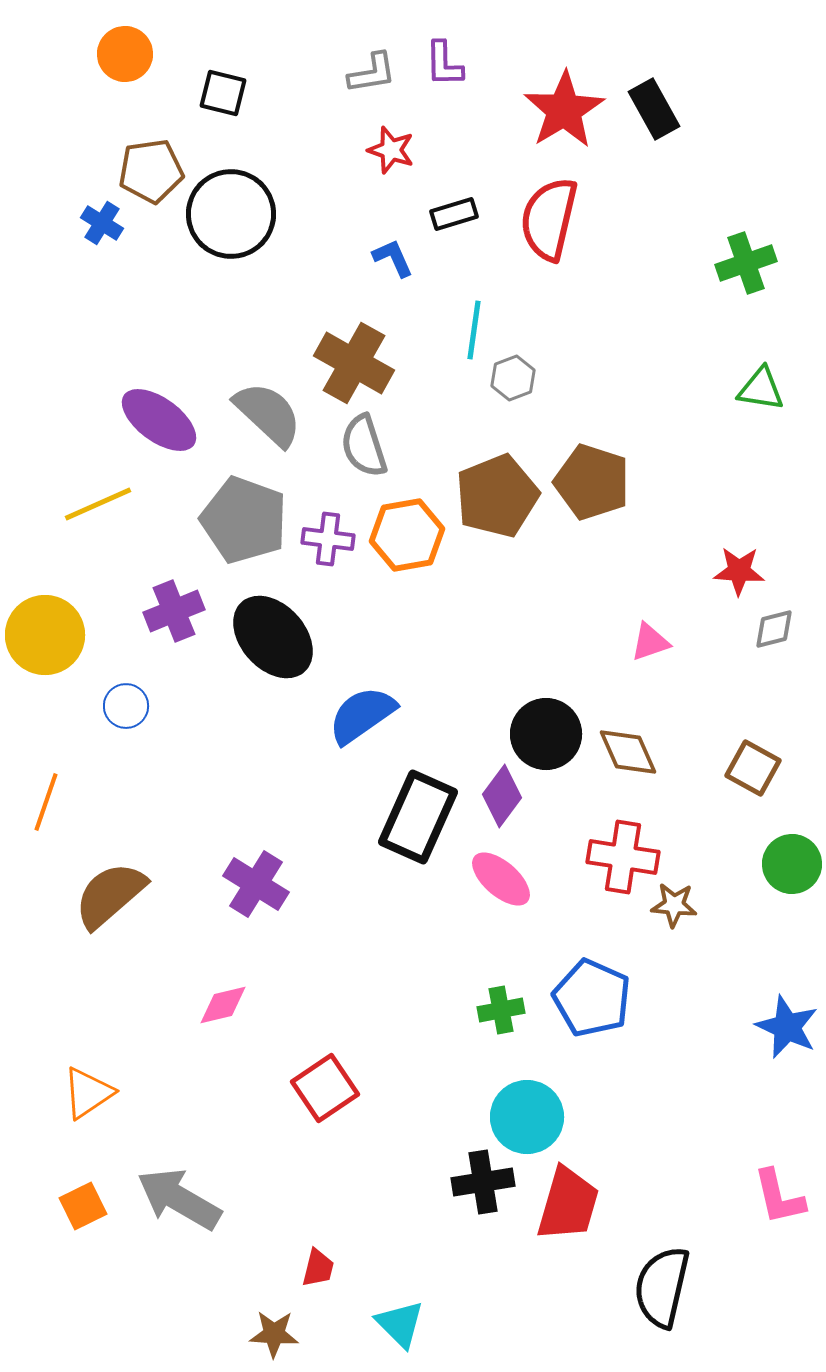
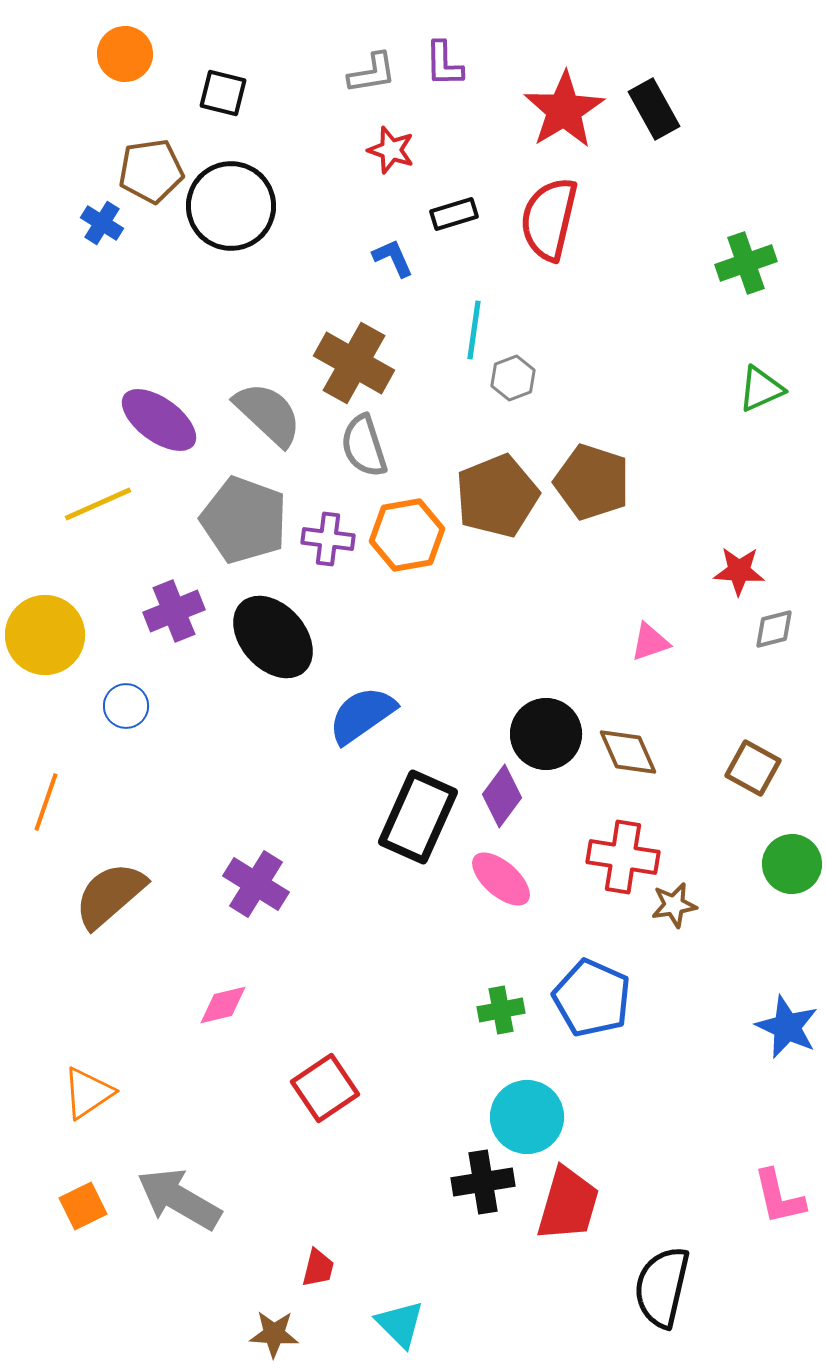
black circle at (231, 214): moved 8 px up
green triangle at (761, 389): rotated 33 degrees counterclockwise
brown star at (674, 905): rotated 15 degrees counterclockwise
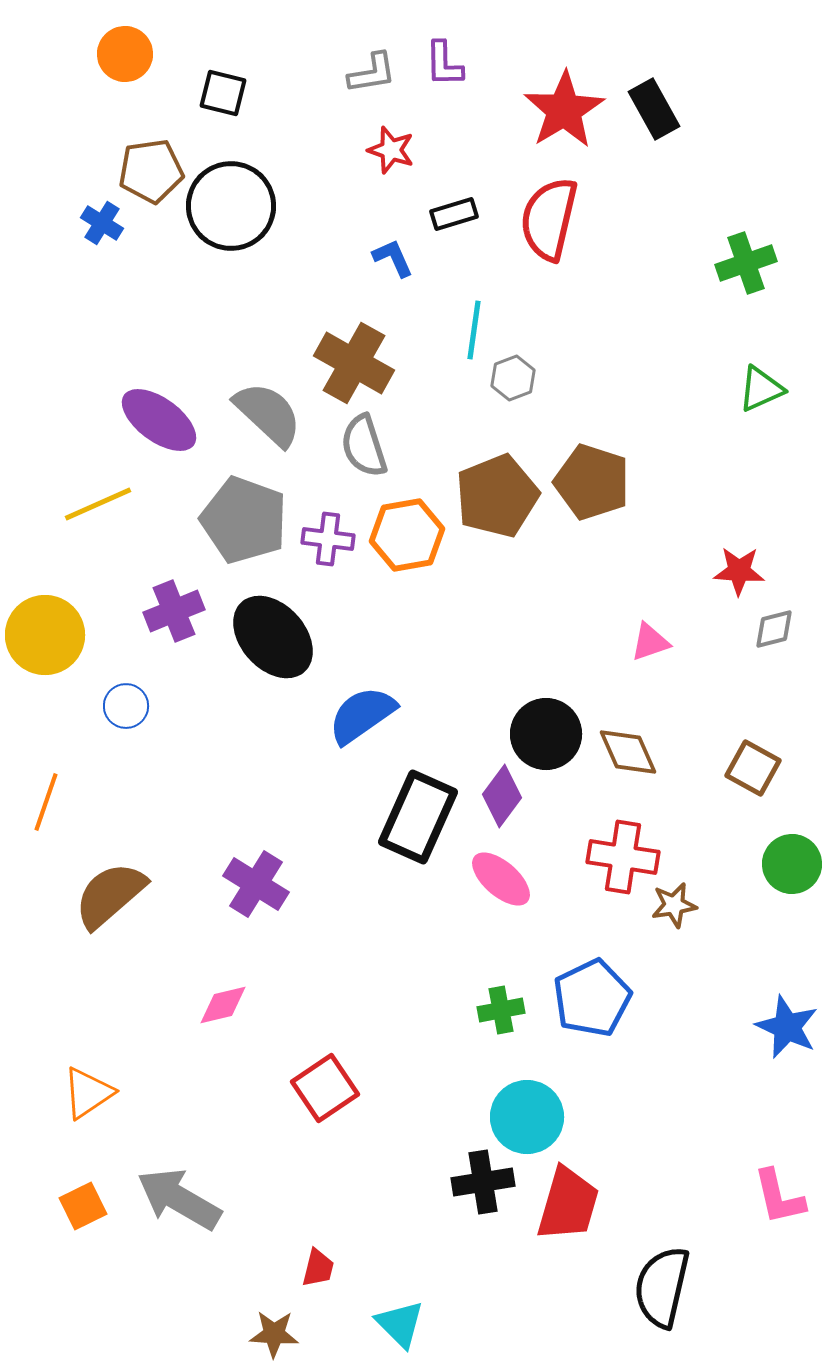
blue pentagon at (592, 998): rotated 22 degrees clockwise
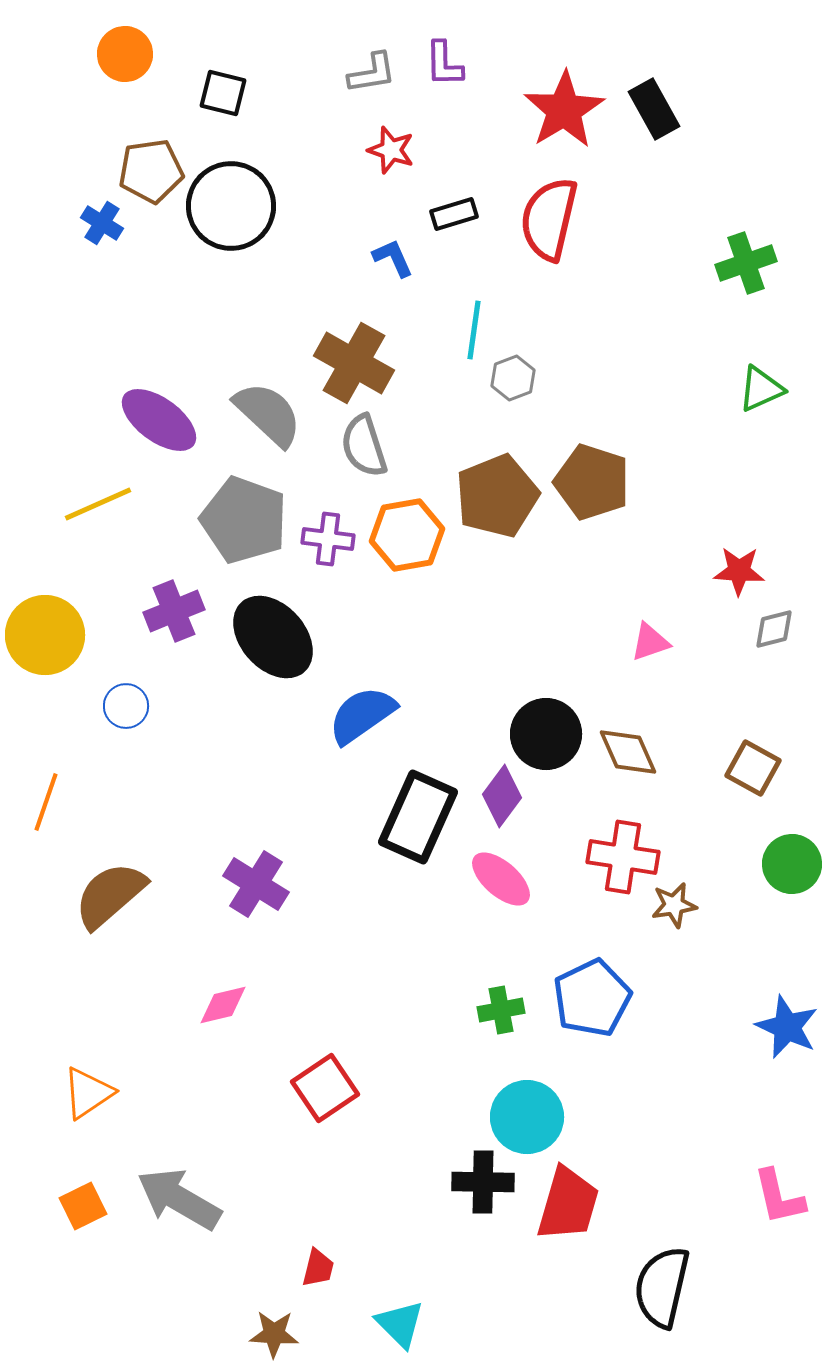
black cross at (483, 1182): rotated 10 degrees clockwise
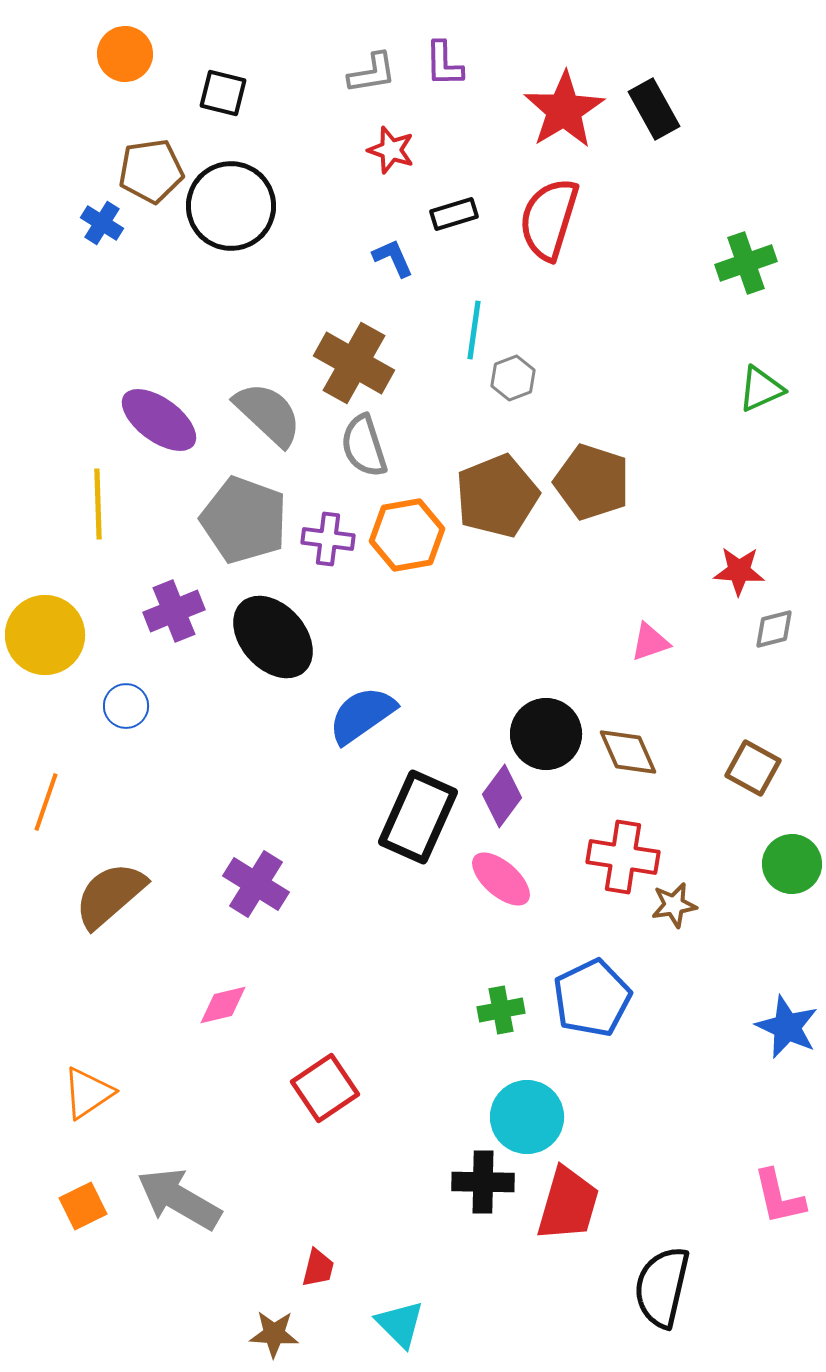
red semicircle at (549, 219): rotated 4 degrees clockwise
yellow line at (98, 504): rotated 68 degrees counterclockwise
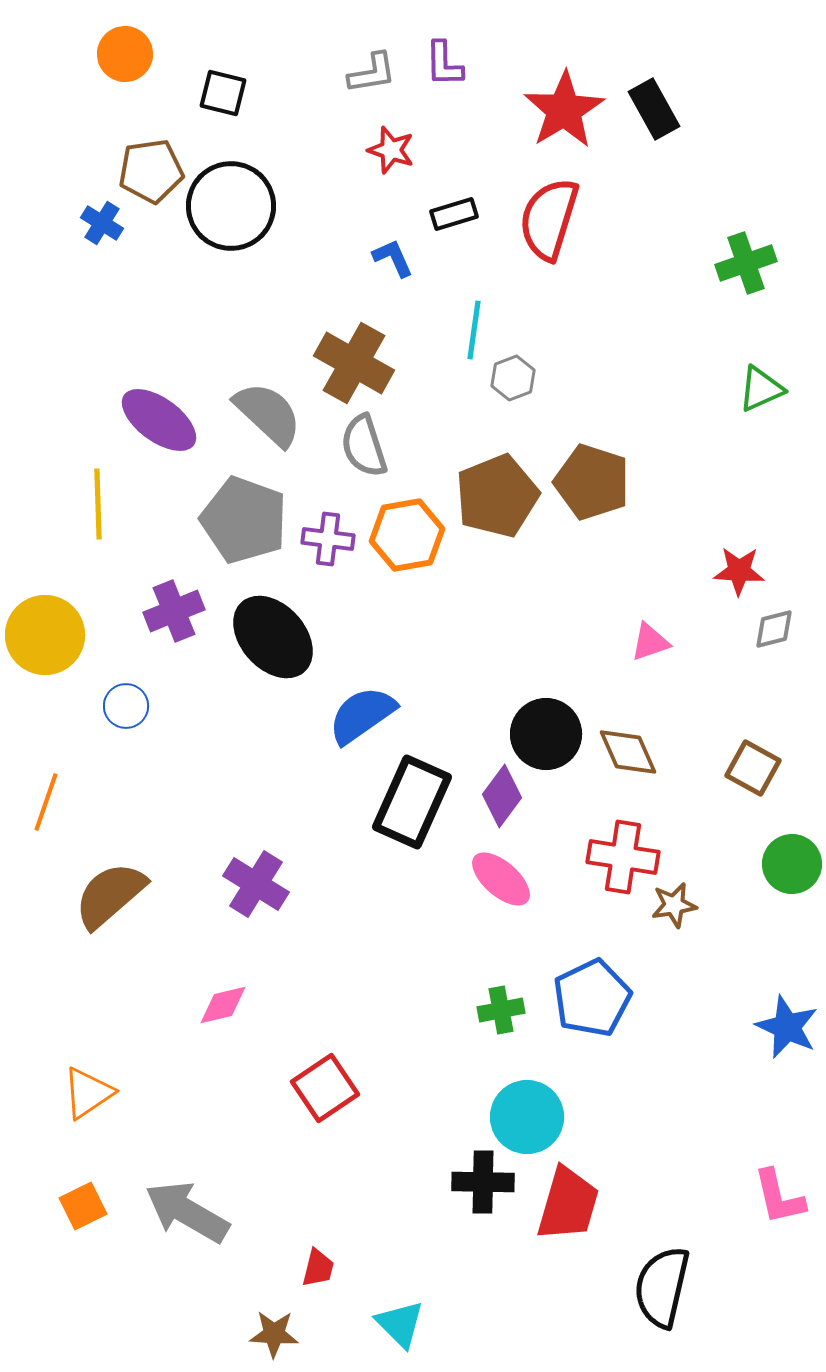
black rectangle at (418, 817): moved 6 px left, 15 px up
gray arrow at (179, 1199): moved 8 px right, 13 px down
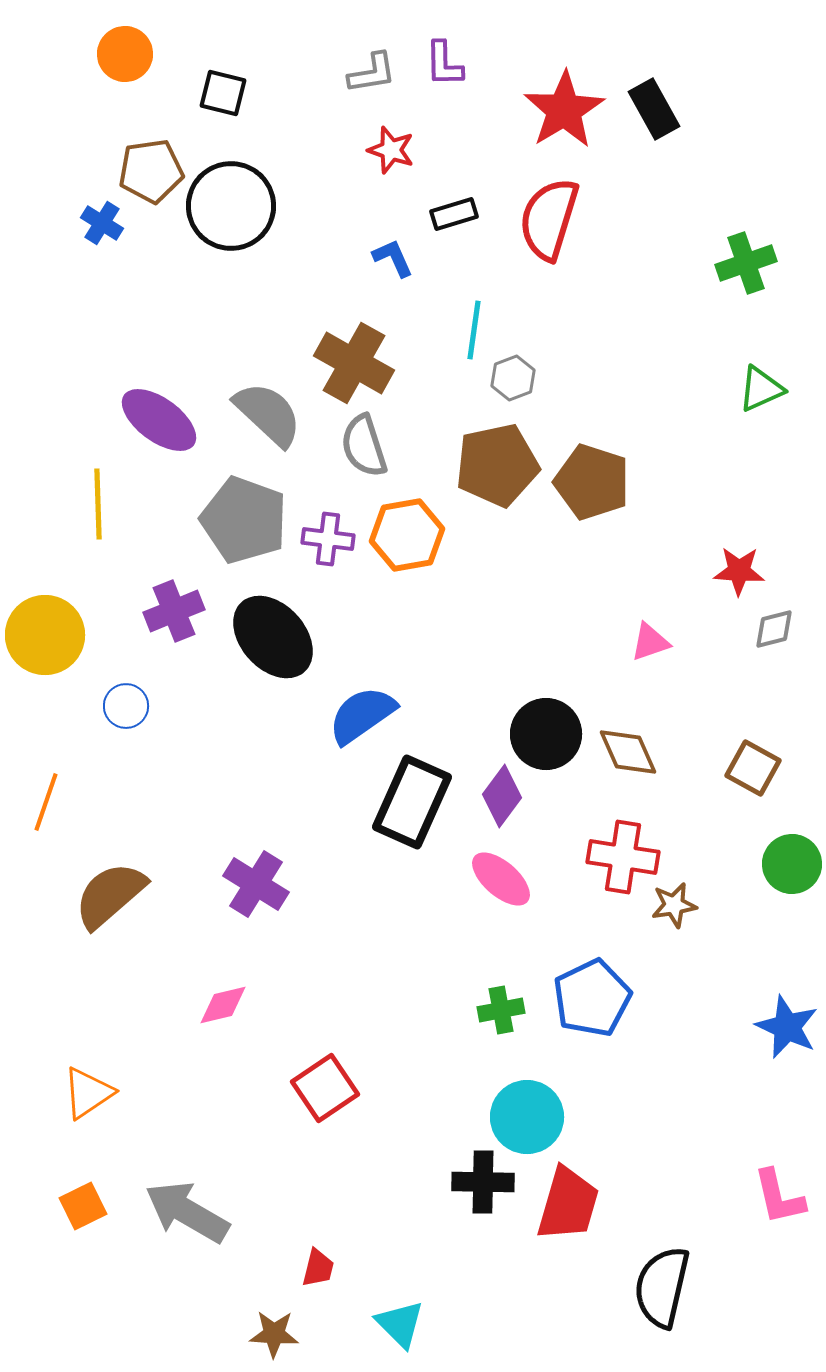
brown pentagon at (497, 496): moved 31 px up; rotated 10 degrees clockwise
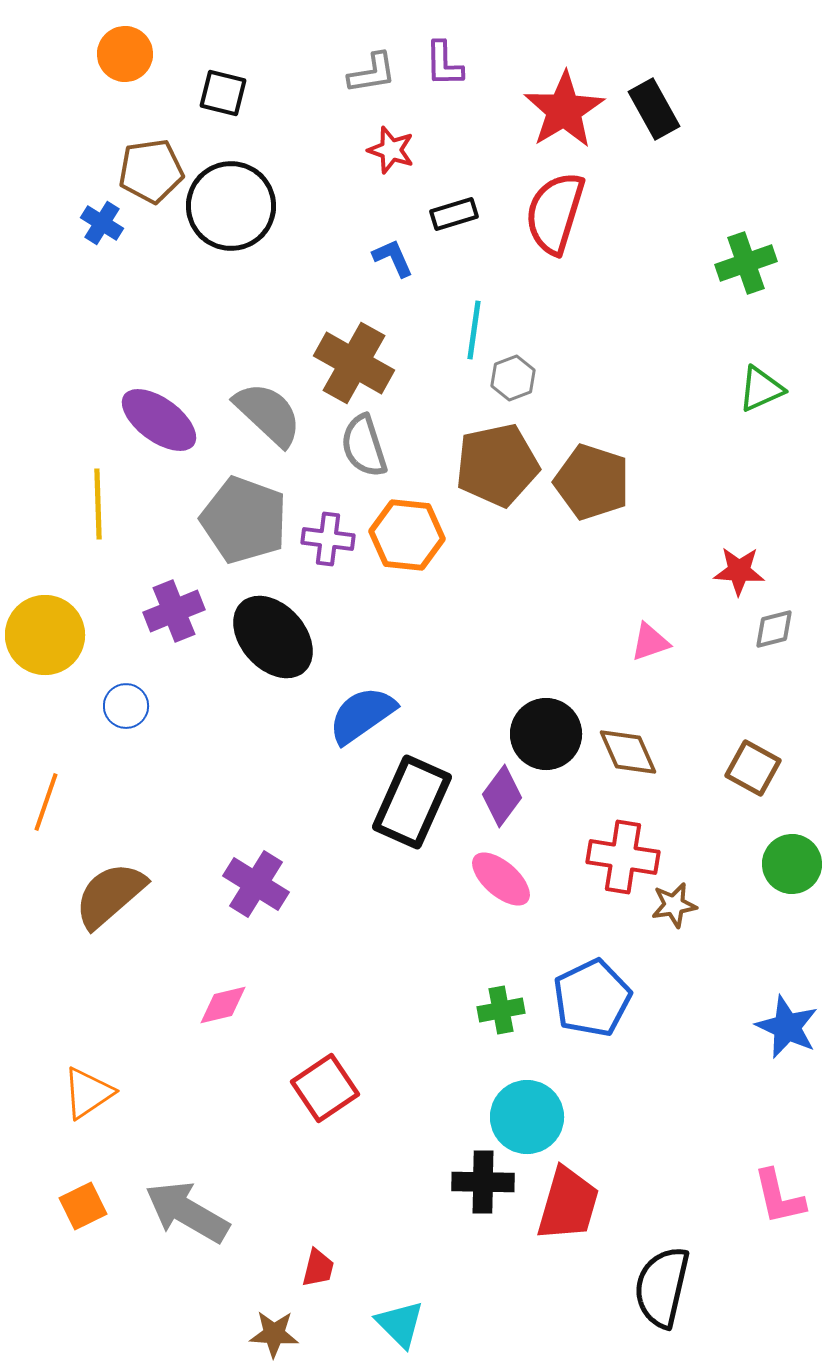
red semicircle at (549, 219): moved 6 px right, 6 px up
orange hexagon at (407, 535): rotated 16 degrees clockwise
